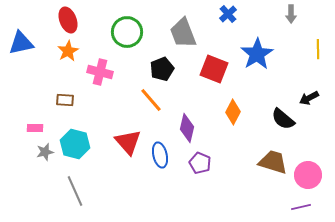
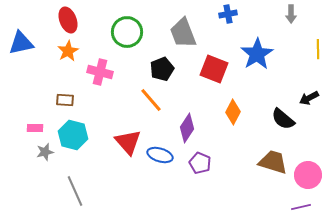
blue cross: rotated 30 degrees clockwise
purple diamond: rotated 20 degrees clockwise
cyan hexagon: moved 2 px left, 9 px up
blue ellipse: rotated 60 degrees counterclockwise
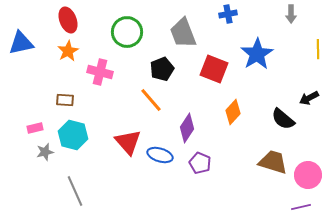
orange diamond: rotated 15 degrees clockwise
pink rectangle: rotated 14 degrees counterclockwise
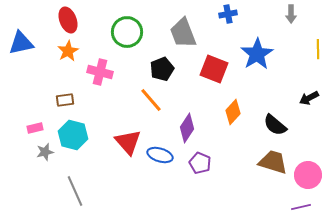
brown rectangle: rotated 12 degrees counterclockwise
black semicircle: moved 8 px left, 6 px down
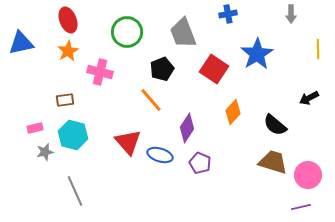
red square: rotated 12 degrees clockwise
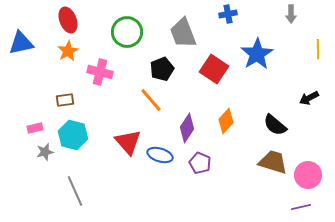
orange diamond: moved 7 px left, 9 px down
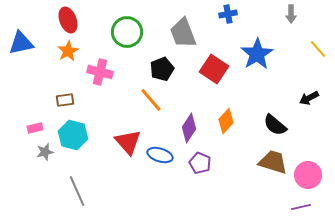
yellow line: rotated 42 degrees counterclockwise
purple diamond: moved 2 px right
gray line: moved 2 px right
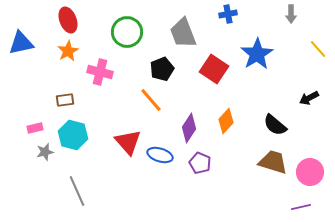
pink circle: moved 2 px right, 3 px up
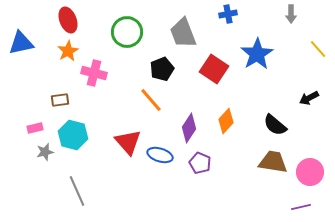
pink cross: moved 6 px left, 1 px down
brown rectangle: moved 5 px left
brown trapezoid: rotated 8 degrees counterclockwise
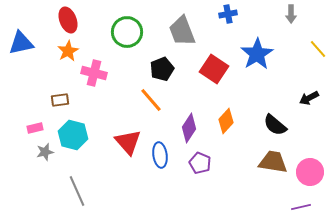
gray trapezoid: moved 1 px left, 2 px up
blue ellipse: rotated 65 degrees clockwise
